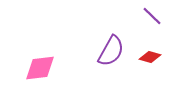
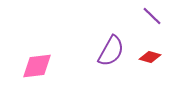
pink diamond: moved 3 px left, 2 px up
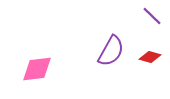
pink diamond: moved 3 px down
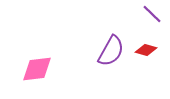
purple line: moved 2 px up
red diamond: moved 4 px left, 7 px up
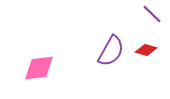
pink diamond: moved 2 px right, 1 px up
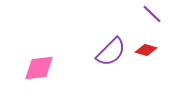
purple semicircle: moved 1 px down; rotated 16 degrees clockwise
